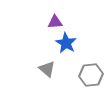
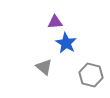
gray triangle: moved 3 px left, 2 px up
gray hexagon: rotated 20 degrees clockwise
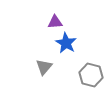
gray triangle: rotated 30 degrees clockwise
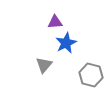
blue star: rotated 15 degrees clockwise
gray triangle: moved 2 px up
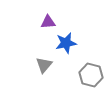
purple triangle: moved 7 px left
blue star: rotated 15 degrees clockwise
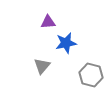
gray triangle: moved 2 px left, 1 px down
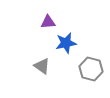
gray triangle: rotated 36 degrees counterclockwise
gray hexagon: moved 6 px up
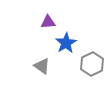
blue star: rotated 20 degrees counterclockwise
gray hexagon: moved 1 px right, 5 px up; rotated 20 degrees clockwise
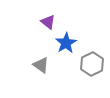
purple triangle: rotated 42 degrees clockwise
gray triangle: moved 1 px left, 1 px up
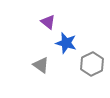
blue star: rotated 25 degrees counterclockwise
